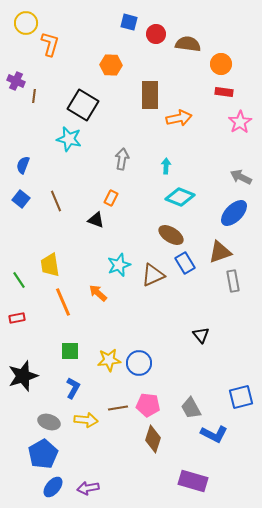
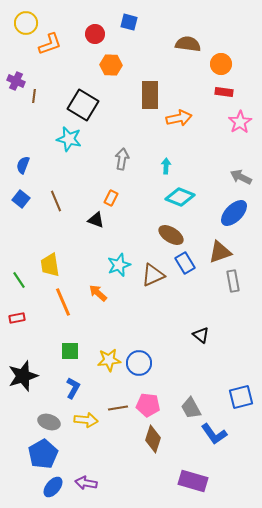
red circle at (156, 34): moved 61 px left
orange L-shape at (50, 44): rotated 55 degrees clockwise
black triangle at (201, 335): rotated 12 degrees counterclockwise
blue L-shape at (214, 434): rotated 28 degrees clockwise
purple arrow at (88, 488): moved 2 px left, 5 px up; rotated 20 degrees clockwise
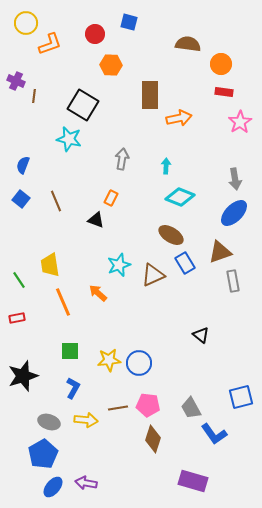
gray arrow at (241, 177): moved 6 px left, 2 px down; rotated 125 degrees counterclockwise
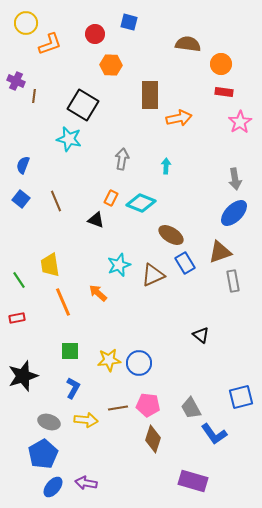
cyan diamond at (180, 197): moved 39 px left, 6 px down
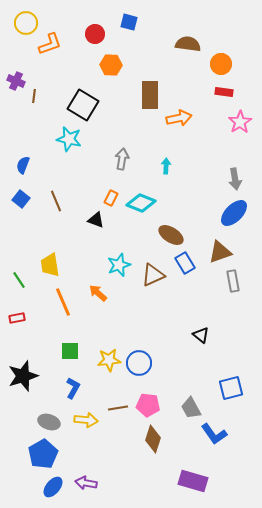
blue square at (241, 397): moved 10 px left, 9 px up
